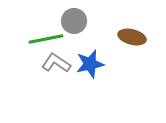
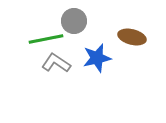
blue star: moved 7 px right, 6 px up
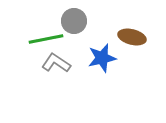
blue star: moved 5 px right
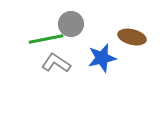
gray circle: moved 3 px left, 3 px down
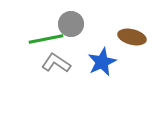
blue star: moved 4 px down; rotated 12 degrees counterclockwise
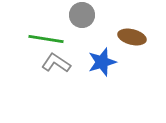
gray circle: moved 11 px right, 9 px up
green line: rotated 20 degrees clockwise
blue star: rotated 8 degrees clockwise
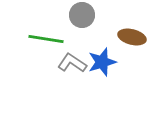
gray L-shape: moved 16 px right
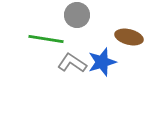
gray circle: moved 5 px left
brown ellipse: moved 3 px left
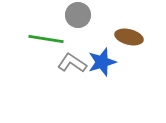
gray circle: moved 1 px right
